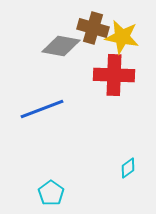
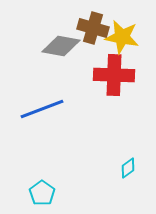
cyan pentagon: moved 9 px left
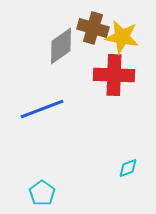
gray diamond: rotated 45 degrees counterclockwise
cyan diamond: rotated 15 degrees clockwise
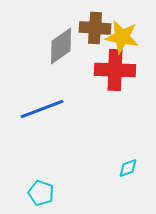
brown cross: moved 2 px right; rotated 12 degrees counterclockwise
red cross: moved 1 px right, 5 px up
cyan pentagon: moved 1 px left; rotated 15 degrees counterclockwise
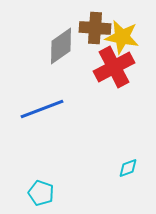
red cross: moved 1 px left, 3 px up; rotated 30 degrees counterclockwise
